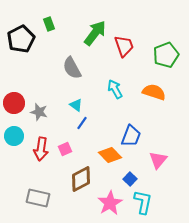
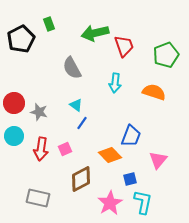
green arrow: rotated 140 degrees counterclockwise
cyan arrow: moved 6 px up; rotated 144 degrees counterclockwise
blue square: rotated 32 degrees clockwise
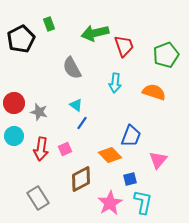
gray rectangle: rotated 45 degrees clockwise
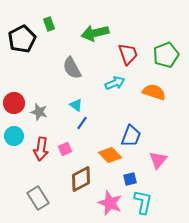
black pentagon: moved 1 px right
red trapezoid: moved 4 px right, 8 px down
cyan arrow: rotated 120 degrees counterclockwise
pink star: rotated 20 degrees counterclockwise
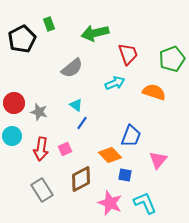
green pentagon: moved 6 px right, 4 px down
gray semicircle: rotated 100 degrees counterclockwise
cyan circle: moved 2 px left
blue square: moved 5 px left, 4 px up; rotated 24 degrees clockwise
gray rectangle: moved 4 px right, 8 px up
cyan L-shape: moved 2 px right, 1 px down; rotated 35 degrees counterclockwise
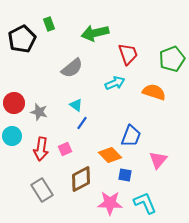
pink star: rotated 20 degrees counterclockwise
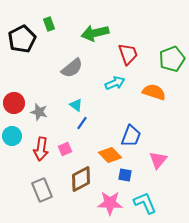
gray rectangle: rotated 10 degrees clockwise
